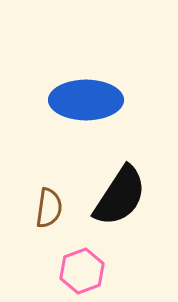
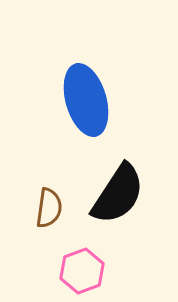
blue ellipse: rotated 74 degrees clockwise
black semicircle: moved 2 px left, 2 px up
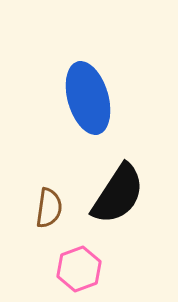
blue ellipse: moved 2 px right, 2 px up
pink hexagon: moved 3 px left, 2 px up
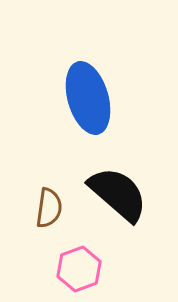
black semicircle: rotated 82 degrees counterclockwise
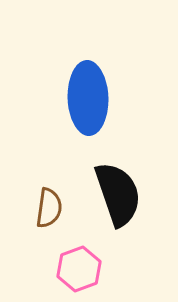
blue ellipse: rotated 14 degrees clockwise
black semicircle: rotated 30 degrees clockwise
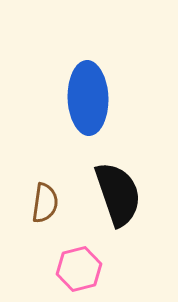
brown semicircle: moved 4 px left, 5 px up
pink hexagon: rotated 6 degrees clockwise
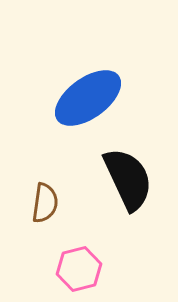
blue ellipse: rotated 56 degrees clockwise
black semicircle: moved 10 px right, 15 px up; rotated 6 degrees counterclockwise
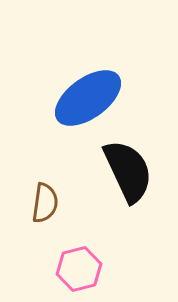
black semicircle: moved 8 px up
